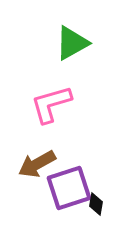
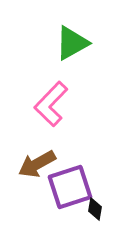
pink L-shape: rotated 30 degrees counterclockwise
purple square: moved 1 px right, 1 px up
black diamond: moved 1 px left, 5 px down
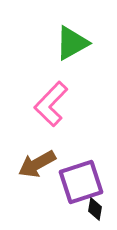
purple square: moved 11 px right, 5 px up
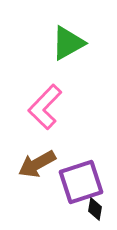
green triangle: moved 4 px left
pink L-shape: moved 6 px left, 3 px down
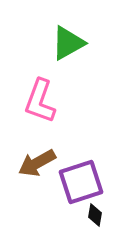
pink L-shape: moved 5 px left, 6 px up; rotated 24 degrees counterclockwise
brown arrow: moved 1 px up
black diamond: moved 6 px down
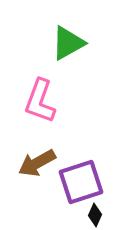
black diamond: rotated 15 degrees clockwise
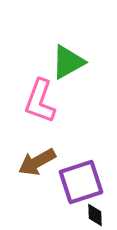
green triangle: moved 19 px down
brown arrow: moved 1 px up
black diamond: rotated 25 degrees counterclockwise
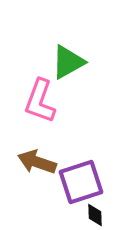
brown arrow: rotated 48 degrees clockwise
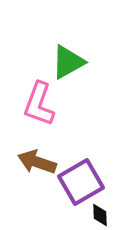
pink L-shape: moved 1 px left, 3 px down
purple square: rotated 12 degrees counterclockwise
black diamond: moved 5 px right
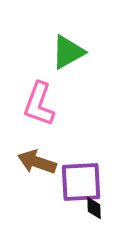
green triangle: moved 10 px up
purple square: rotated 27 degrees clockwise
black diamond: moved 6 px left, 7 px up
